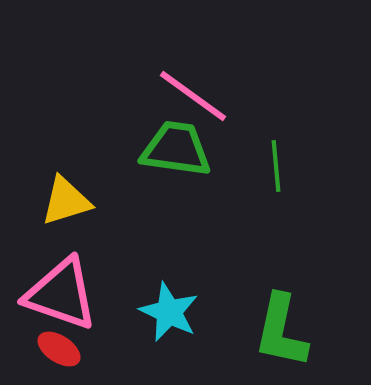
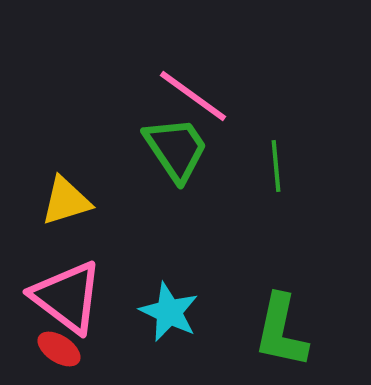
green trapezoid: rotated 48 degrees clockwise
pink triangle: moved 6 px right, 3 px down; rotated 18 degrees clockwise
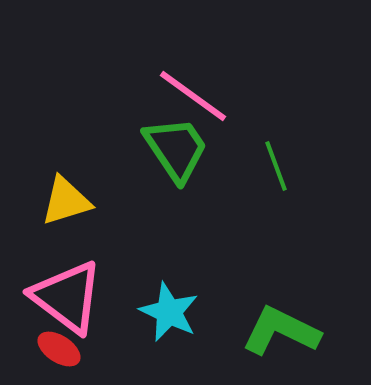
green line: rotated 15 degrees counterclockwise
green L-shape: rotated 104 degrees clockwise
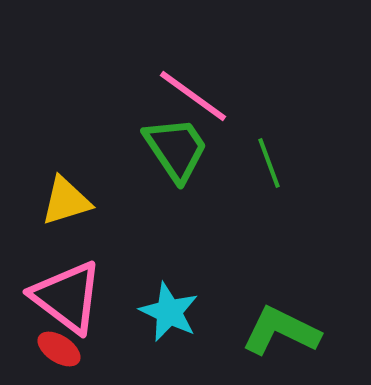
green line: moved 7 px left, 3 px up
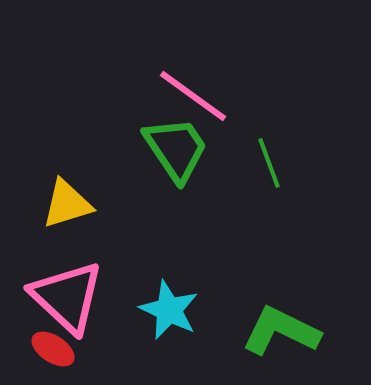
yellow triangle: moved 1 px right, 3 px down
pink triangle: rotated 6 degrees clockwise
cyan star: moved 2 px up
red ellipse: moved 6 px left
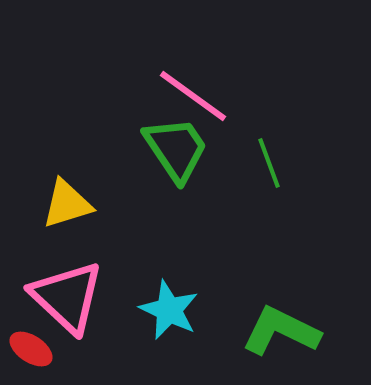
red ellipse: moved 22 px left
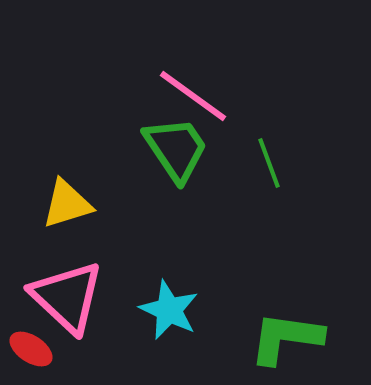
green L-shape: moved 5 px right, 7 px down; rotated 18 degrees counterclockwise
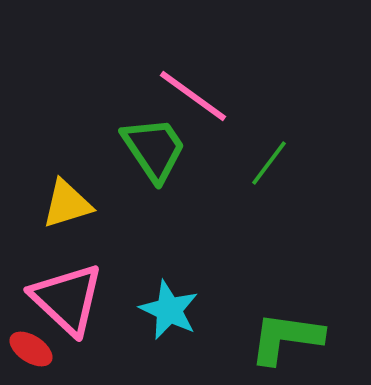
green trapezoid: moved 22 px left
green line: rotated 57 degrees clockwise
pink triangle: moved 2 px down
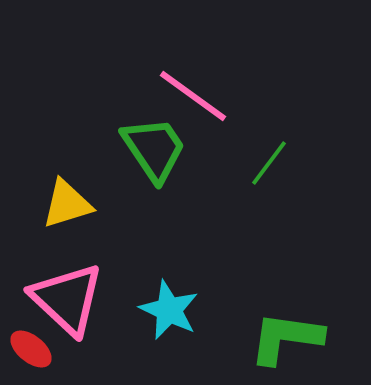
red ellipse: rotated 6 degrees clockwise
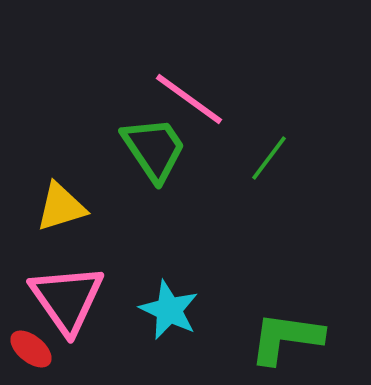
pink line: moved 4 px left, 3 px down
green line: moved 5 px up
yellow triangle: moved 6 px left, 3 px down
pink triangle: rotated 12 degrees clockwise
